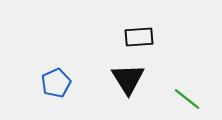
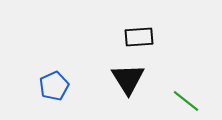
blue pentagon: moved 2 px left, 3 px down
green line: moved 1 px left, 2 px down
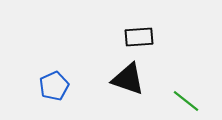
black triangle: rotated 39 degrees counterclockwise
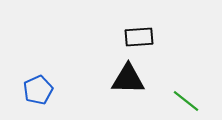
black triangle: rotated 18 degrees counterclockwise
blue pentagon: moved 16 px left, 4 px down
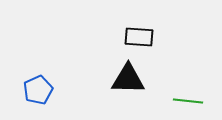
black rectangle: rotated 8 degrees clockwise
green line: moved 2 px right; rotated 32 degrees counterclockwise
